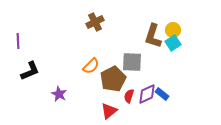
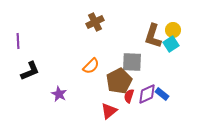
cyan square: moved 2 px left, 1 px down
brown pentagon: moved 6 px right, 2 px down
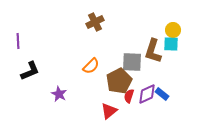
brown L-shape: moved 15 px down
cyan square: rotated 35 degrees clockwise
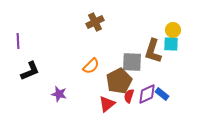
purple star: rotated 14 degrees counterclockwise
red triangle: moved 2 px left, 7 px up
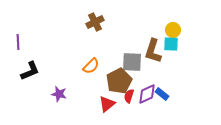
purple line: moved 1 px down
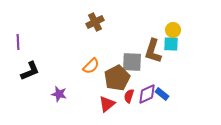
brown pentagon: moved 2 px left, 3 px up
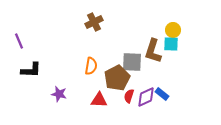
brown cross: moved 1 px left
purple line: moved 1 px right, 1 px up; rotated 21 degrees counterclockwise
orange semicircle: rotated 36 degrees counterclockwise
black L-shape: moved 1 px right, 1 px up; rotated 25 degrees clockwise
purple diamond: moved 1 px left, 3 px down
red triangle: moved 8 px left, 4 px up; rotated 42 degrees clockwise
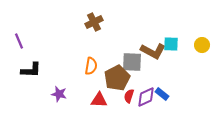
yellow circle: moved 29 px right, 15 px down
brown L-shape: rotated 80 degrees counterclockwise
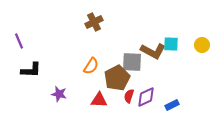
orange semicircle: rotated 24 degrees clockwise
blue rectangle: moved 10 px right, 11 px down; rotated 64 degrees counterclockwise
